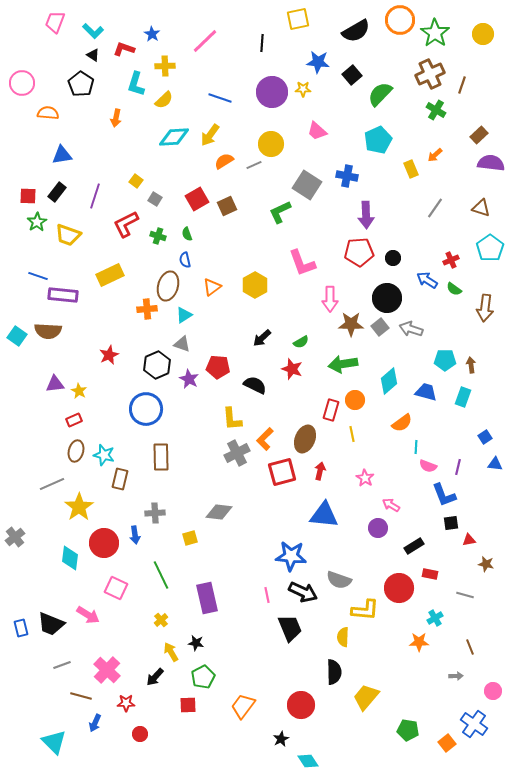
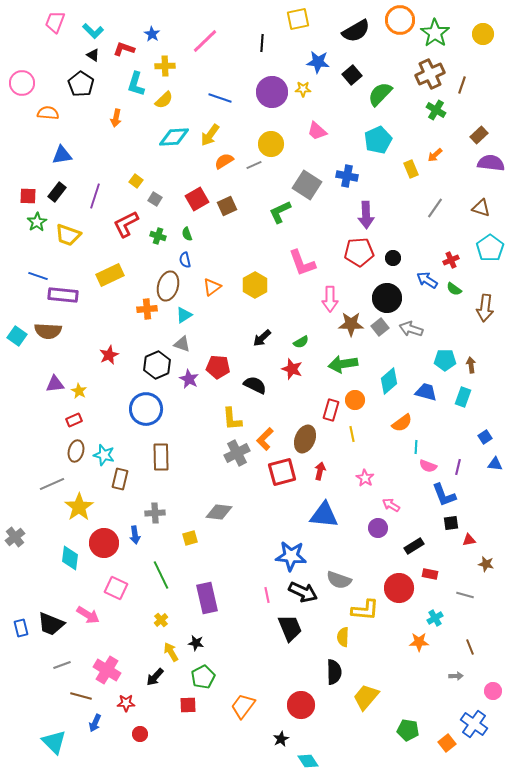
pink cross at (107, 670): rotated 12 degrees counterclockwise
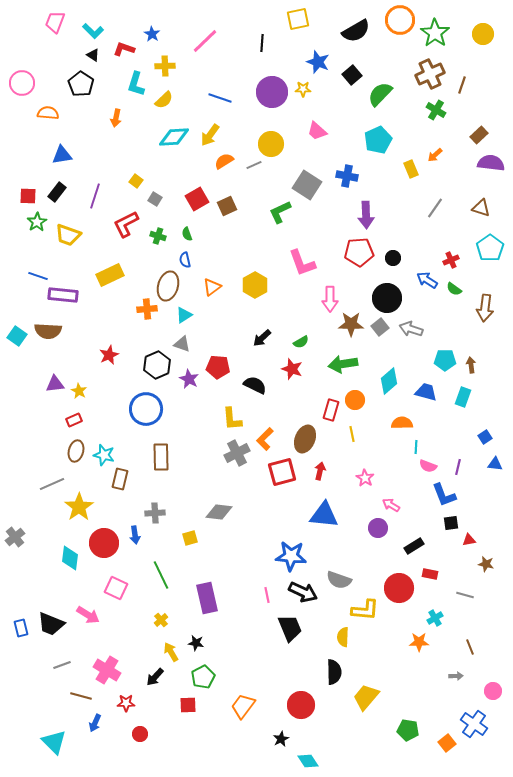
blue star at (318, 62): rotated 15 degrees clockwise
orange semicircle at (402, 423): rotated 145 degrees counterclockwise
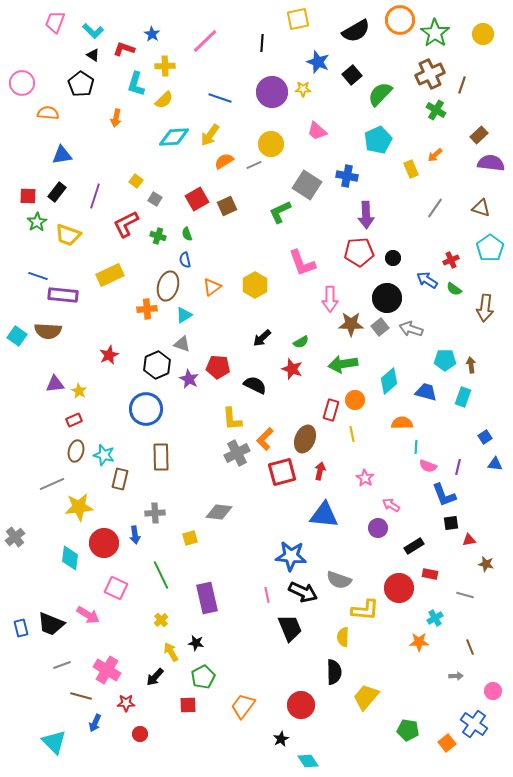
yellow star at (79, 507): rotated 28 degrees clockwise
